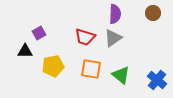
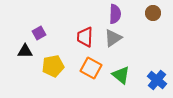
red trapezoid: rotated 75 degrees clockwise
orange square: moved 1 px up; rotated 20 degrees clockwise
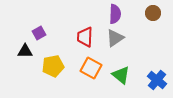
gray triangle: moved 2 px right
